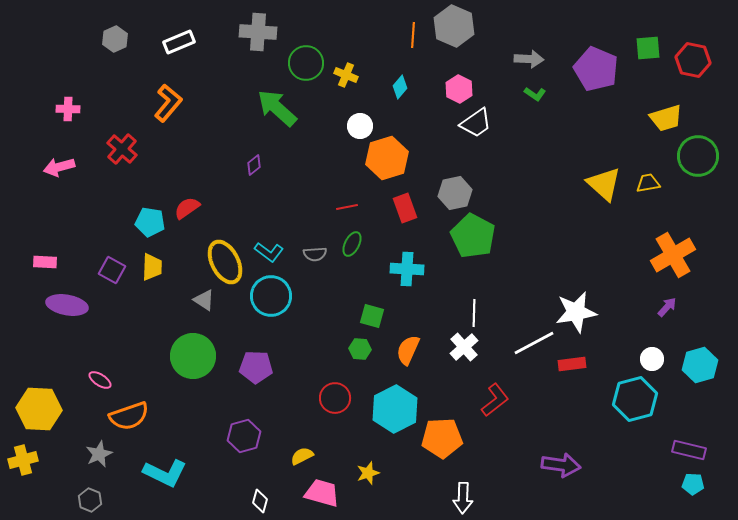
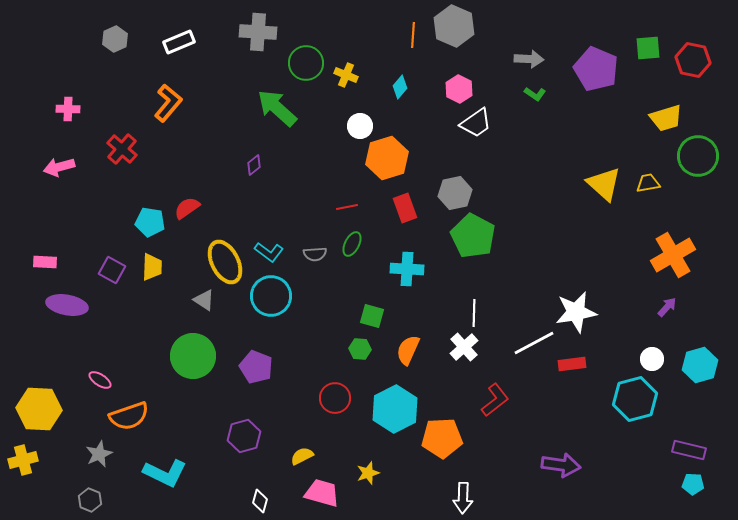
purple pentagon at (256, 367): rotated 20 degrees clockwise
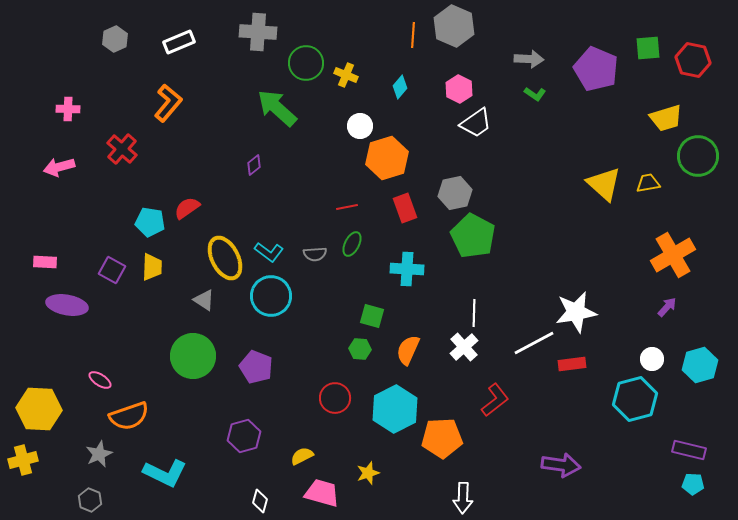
yellow ellipse at (225, 262): moved 4 px up
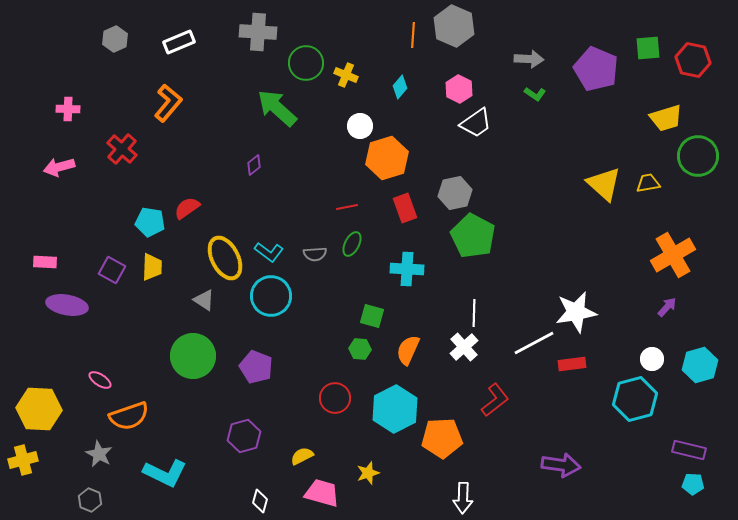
gray star at (99, 454): rotated 20 degrees counterclockwise
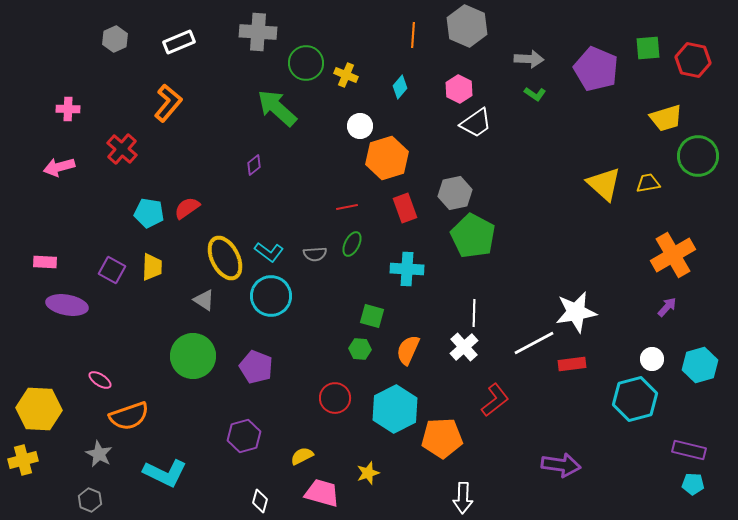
gray hexagon at (454, 26): moved 13 px right
cyan pentagon at (150, 222): moved 1 px left, 9 px up
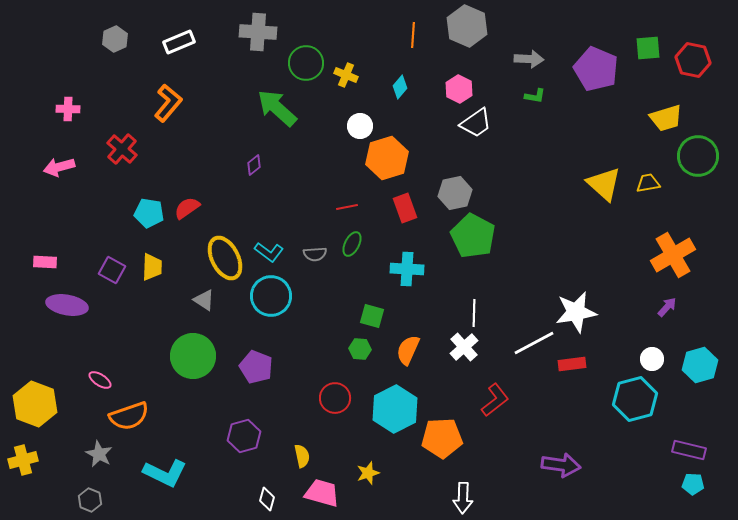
green L-shape at (535, 94): moved 2 px down; rotated 25 degrees counterclockwise
yellow hexagon at (39, 409): moved 4 px left, 5 px up; rotated 18 degrees clockwise
yellow semicircle at (302, 456): rotated 105 degrees clockwise
white diamond at (260, 501): moved 7 px right, 2 px up
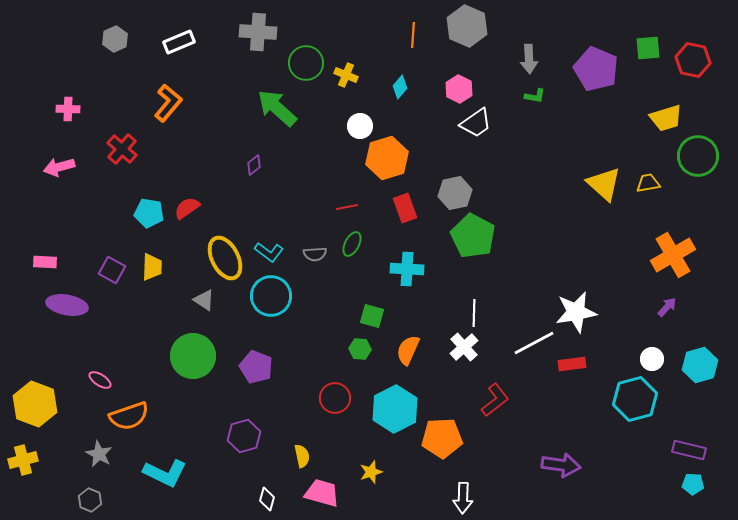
gray arrow at (529, 59): rotated 84 degrees clockwise
yellow star at (368, 473): moved 3 px right, 1 px up
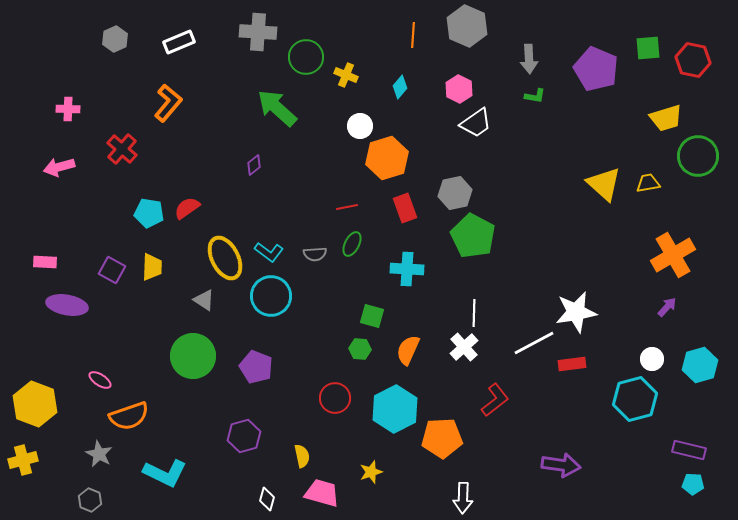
green circle at (306, 63): moved 6 px up
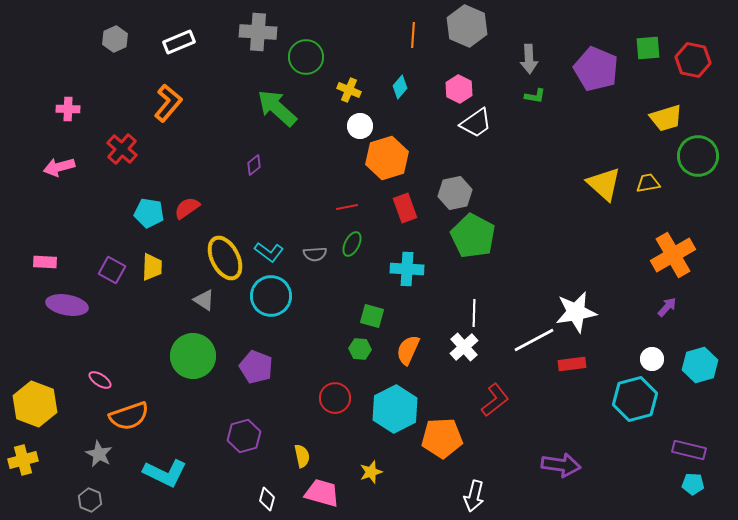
yellow cross at (346, 75): moved 3 px right, 15 px down
white line at (534, 343): moved 3 px up
white arrow at (463, 498): moved 11 px right, 2 px up; rotated 12 degrees clockwise
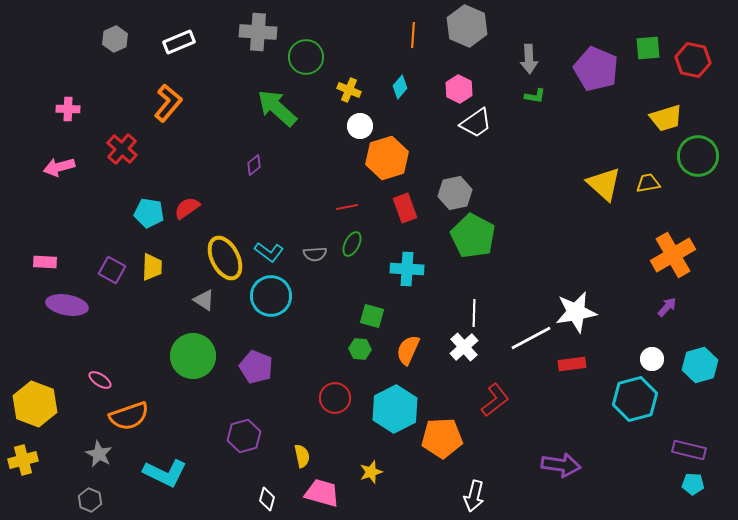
white line at (534, 340): moved 3 px left, 2 px up
